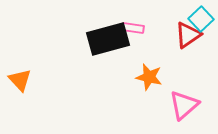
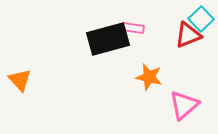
red triangle: rotated 12 degrees clockwise
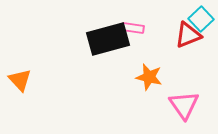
pink triangle: rotated 24 degrees counterclockwise
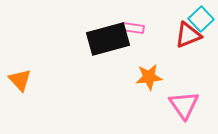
orange star: rotated 20 degrees counterclockwise
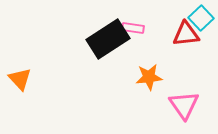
cyan square: moved 1 px up
red triangle: moved 2 px left, 1 px up; rotated 16 degrees clockwise
black rectangle: rotated 18 degrees counterclockwise
orange triangle: moved 1 px up
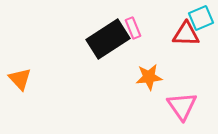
cyan square: rotated 20 degrees clockwise
pink rectangle: rotated 60 degrees clockwise
red triangle: rotated 8 degrees clockwise
pink triangle: moved 2 px left, 1 px down
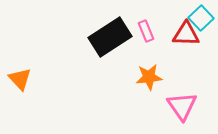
cyan square: rotated 20 degrees counterclockwise
pink rectangle: moved 13 px right, 3 px down
black rectangle: moved 2 px right, 2 px up
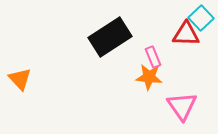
pink rectangle: moved 7 px right, 26 px down
orange star: rotated 12 degrees clockwise
